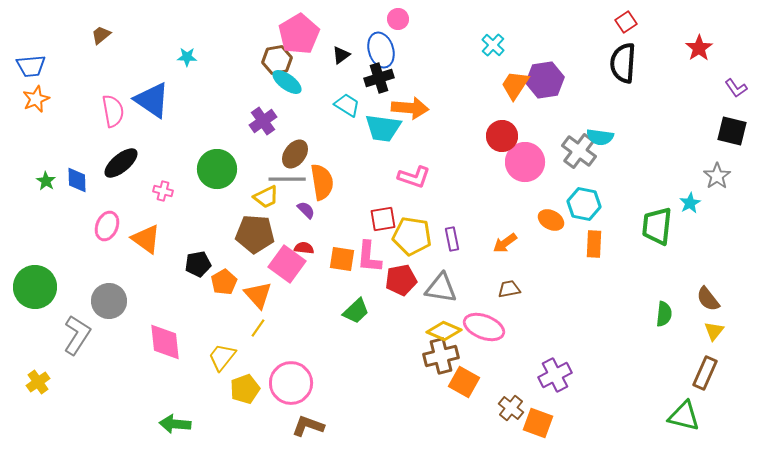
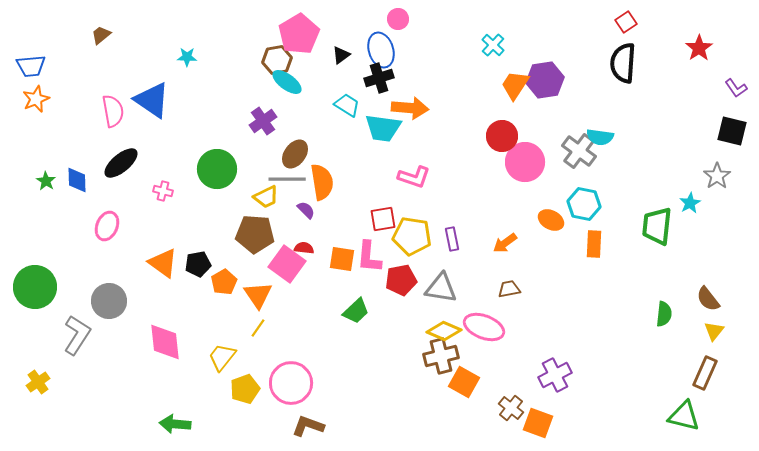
orange triangle at (146, 239): moved 17 px right, 24 px down
orange triangle at (258, 295): rotated 8 degrees clockwise
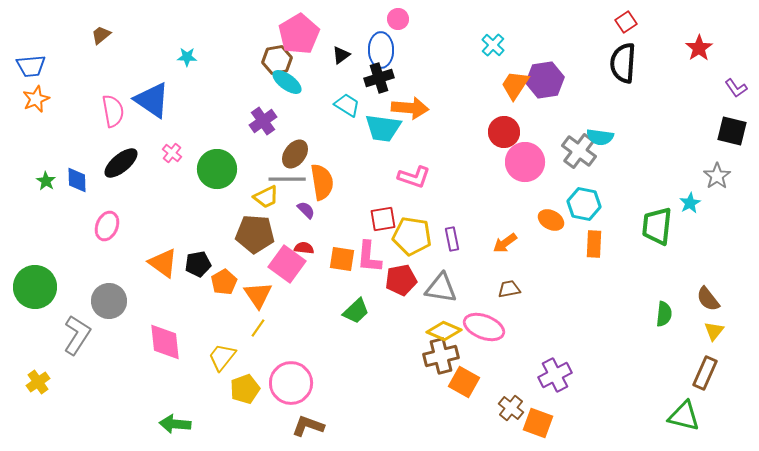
blue ellipse at (381, 50): rotated 16 degrees clockwise
red circle at (502, 136): moved 2 px right, 4 px up
pink cross at (163, 191): moved 9 px right, 38 px up; rotated 24 degrees clockwise
